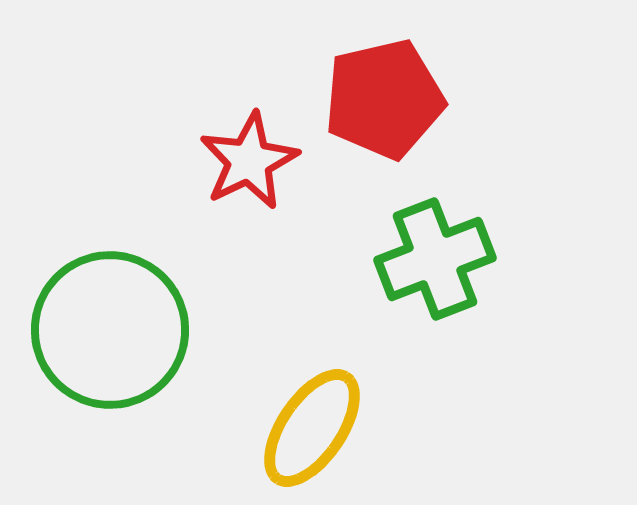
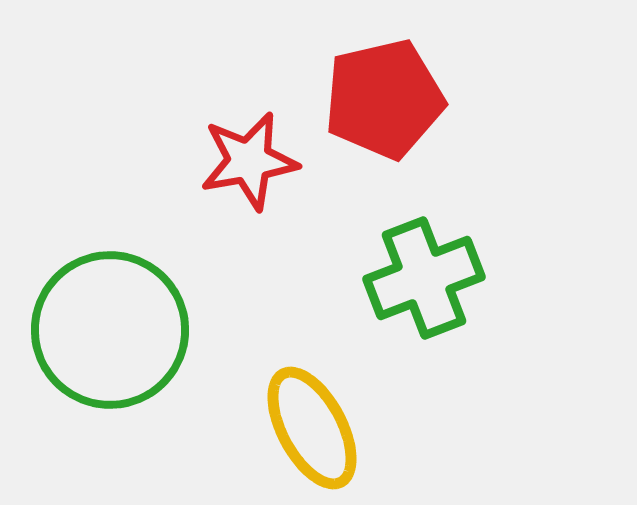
red star: rotated 16 degrees clockwise
green cross: moved 11 px left, 19 px down
yellow ellipse: rotated 62 degrees counterclockwise
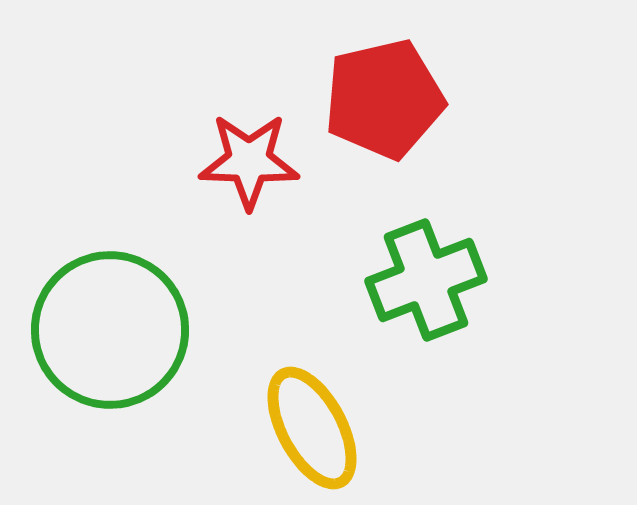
red star: rotated 12 degrees clockwise
green cross: moved 2 px right, 2 px down
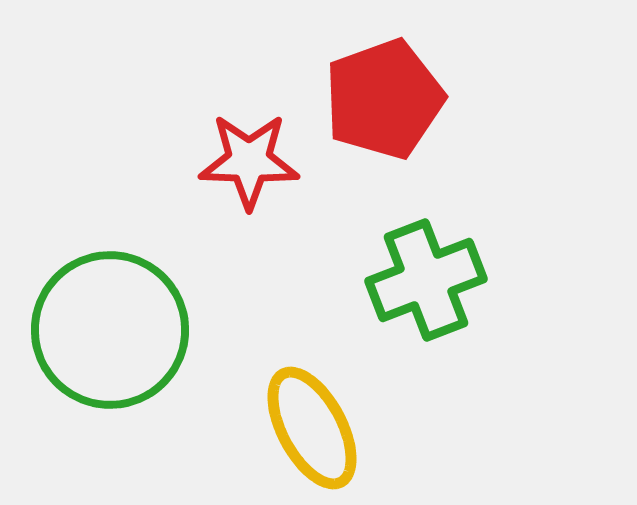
red pentagon: rotated 7 degrees counterclockwise
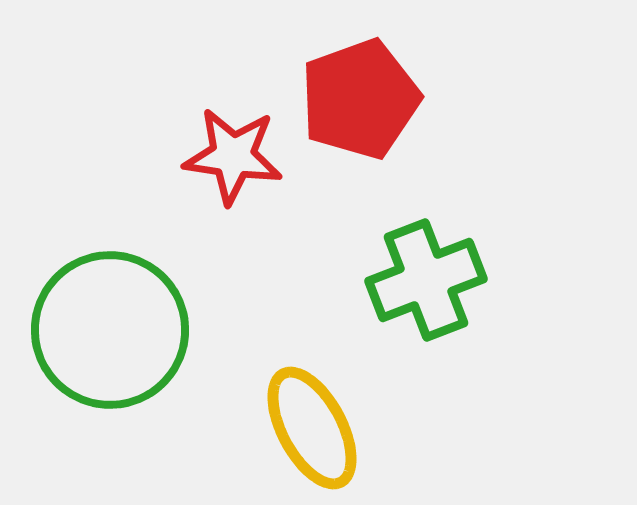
red pentagon: moved 24 px left
red star: moved 16 px left, 5 px up; rotated 6 degrees clockwise
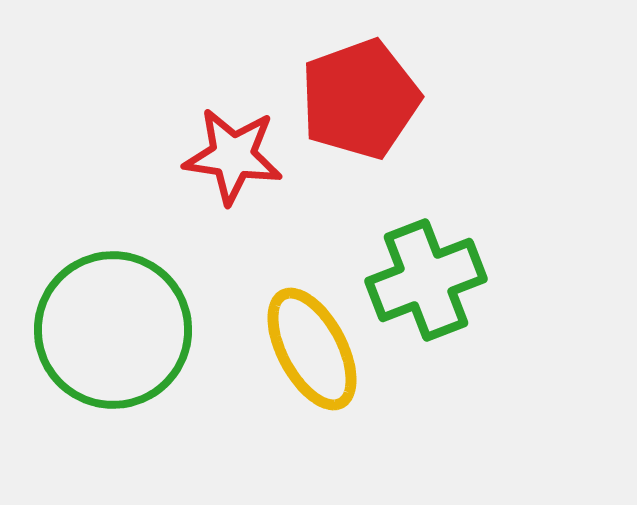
green circle: moved 3 px right
yellow ellipse: moved 79 px up
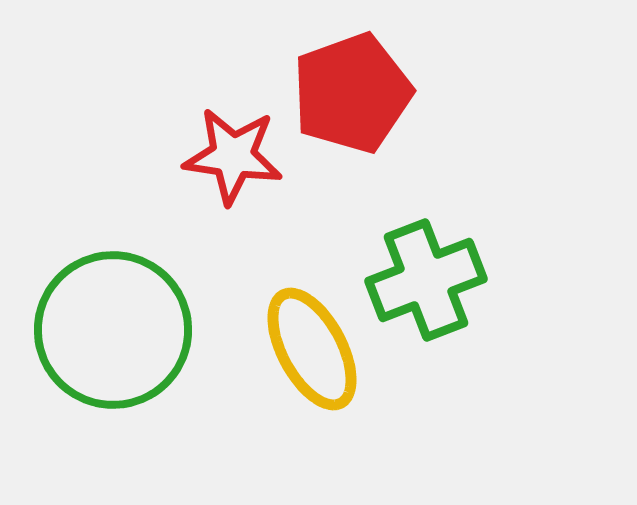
red pentagon: moved 8 px left, 6 px up
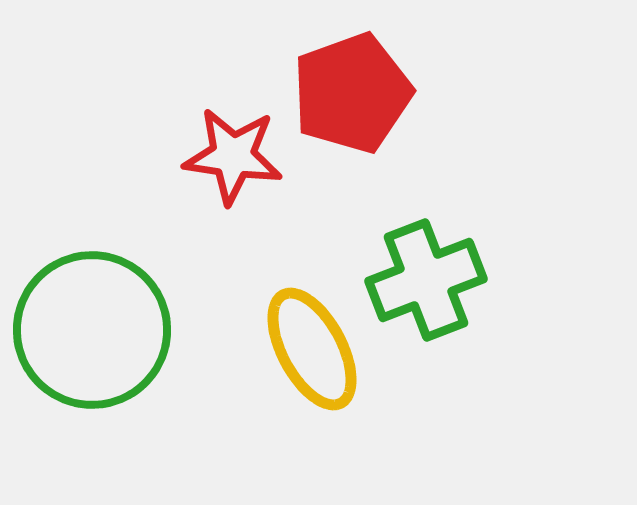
green circle: moved 21 px left
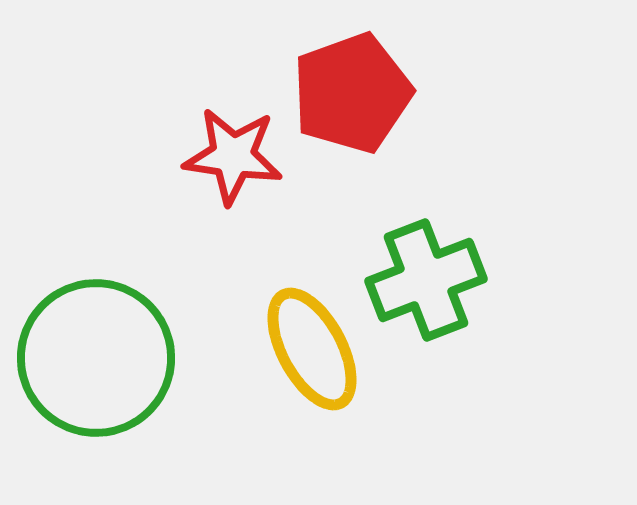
green circle: moved 4 px right, 28 px down
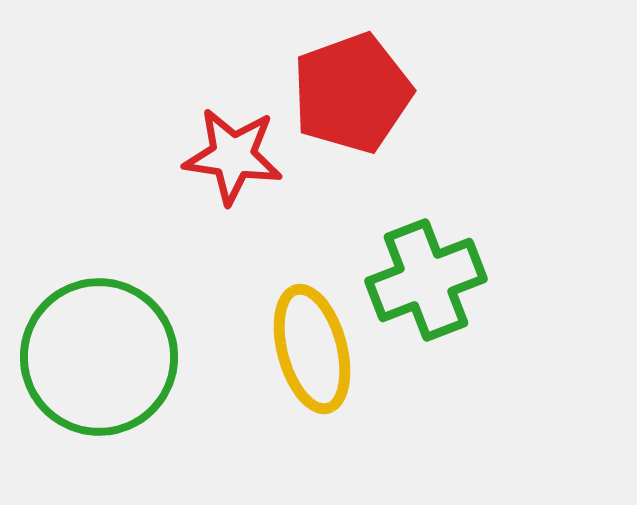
yellow ellipse: rotated 13 degrees clockwise
green circle: moved 3 px right, 1 px up
